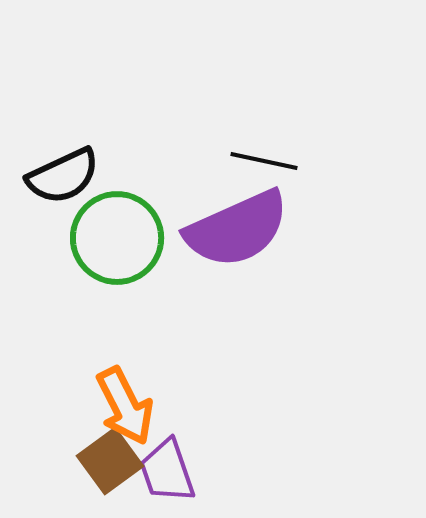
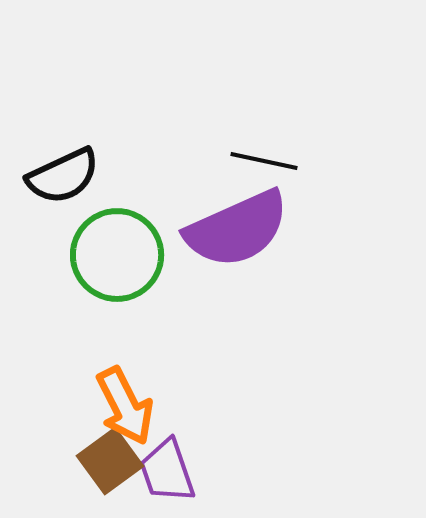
green circle: moved 17 px down
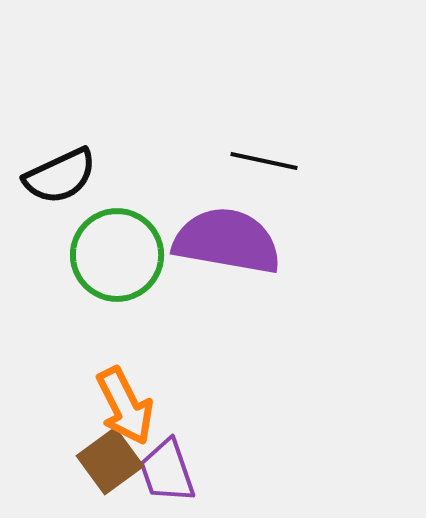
black semicircle: moved 3 px left
purple semicircle: moved 10 px left, 12 px down; rotated 146 degrees counterclockwise
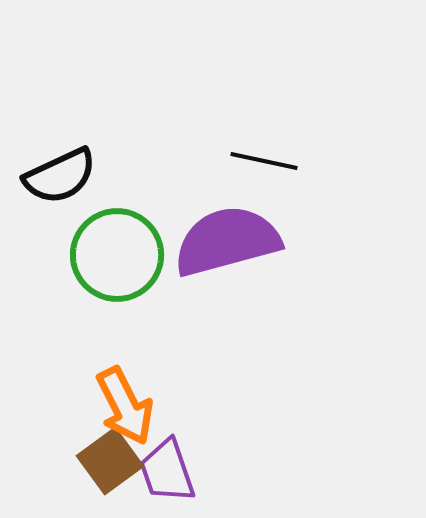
purple semicircle: rotated 25 degrees counterclockwise
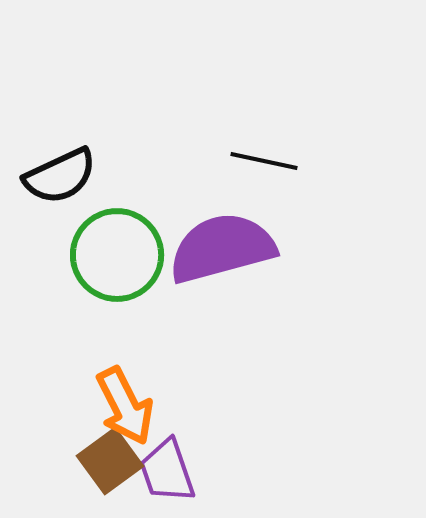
purple semicircle: moved 5 px left, 7 px down
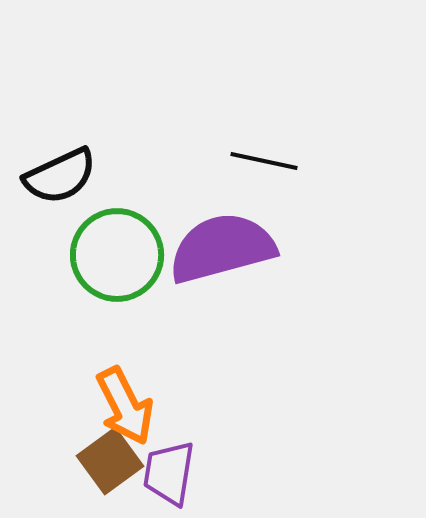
purple trapezoid: moved 2 px right, 2 px down; rotated 28 degrees clockwise
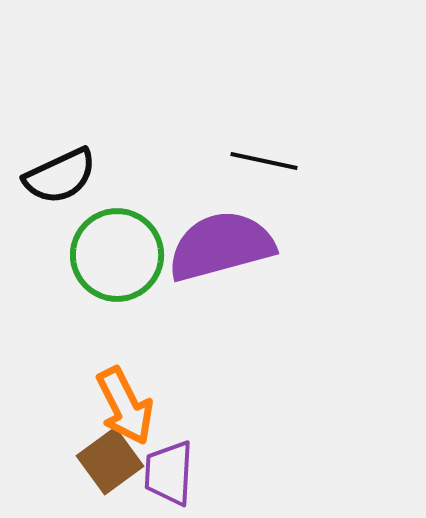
purple semicircle: moved 1 px left, 2 px up
purple trapezoid: rotated 6 degrees counterclockwise
